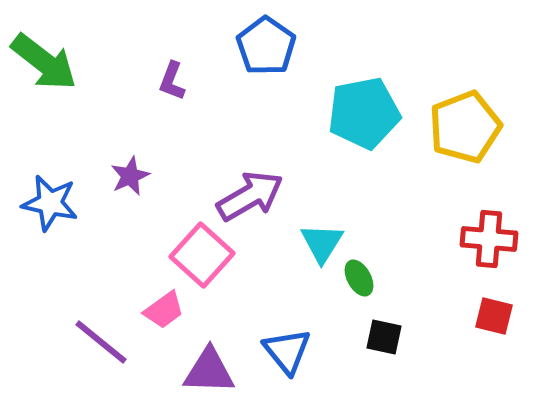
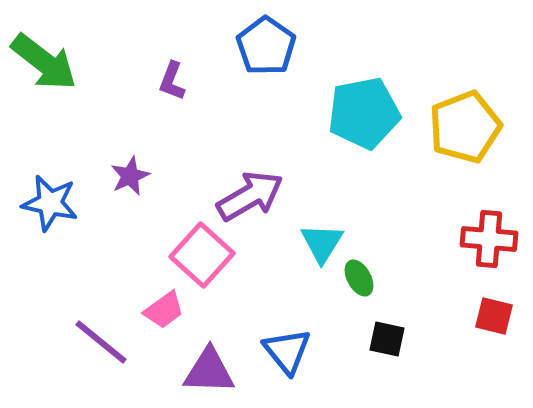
black square: moved 3 px right, 2 px down
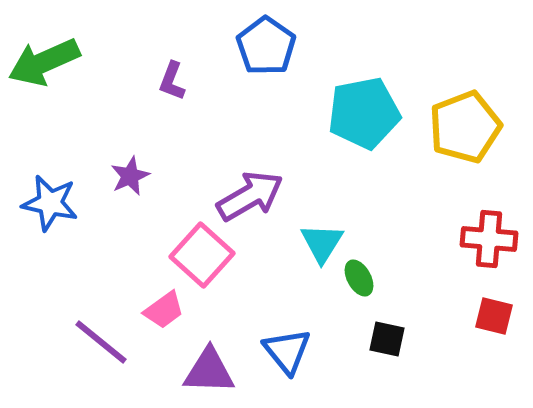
green arrow: rotated 118 degrees clockwise
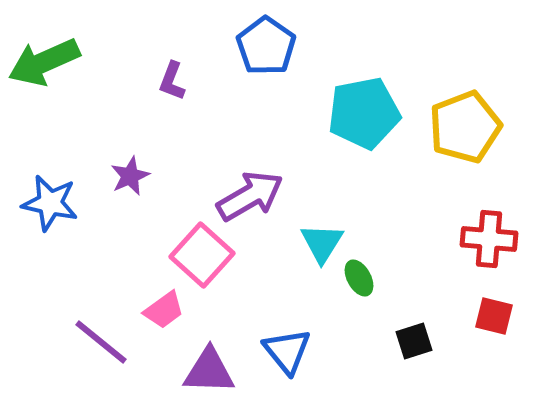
black square: moved 27 px right, 2 px down; rotated 30 degrees counterclockwise
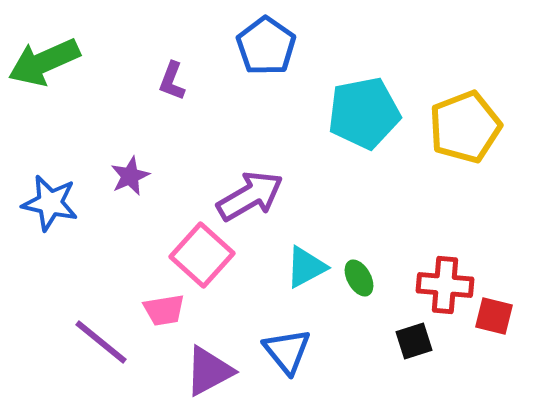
red cross: moved 44 px left, 46 px down
cyan triangle: moved 16 px left, 24 px down; rotated 30 degrees clockwise
pink trapezoid: rotated 27 degrees clockwise
purple triangle: rotated 30 degrees counterclockwise
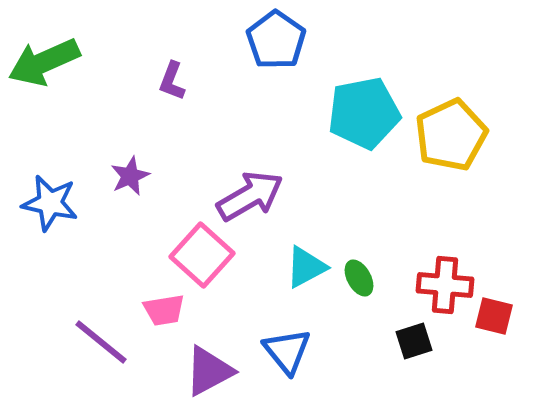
blue pentagon: moved 10 px right, 6 px up
yellow pentagon: moved 14 px left, 8 px down; rotated 4 degrees counterclockwise
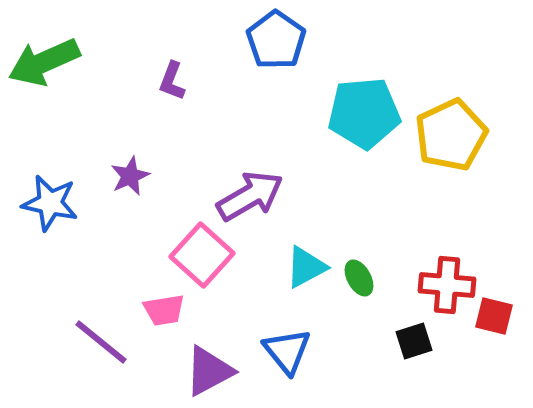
cyan pentagon: rotated 6 degrees clockwise
red cross: moved 2 px right
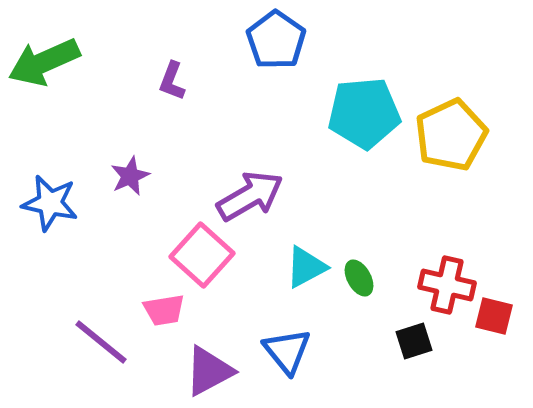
red cross: rotated 8 degrees clockwise
